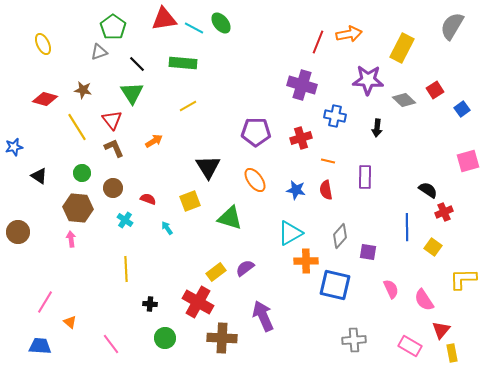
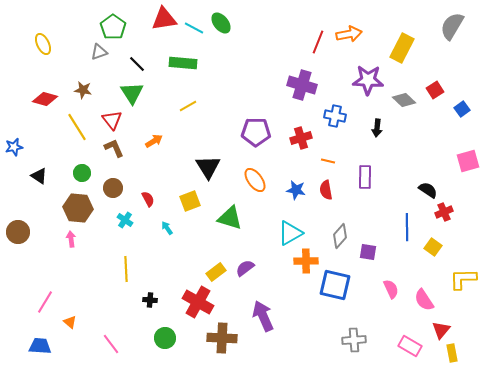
red semicircle at (148, 199): rotated 42 degrees clockwise
black cross at (150, 304): moved 4 px up
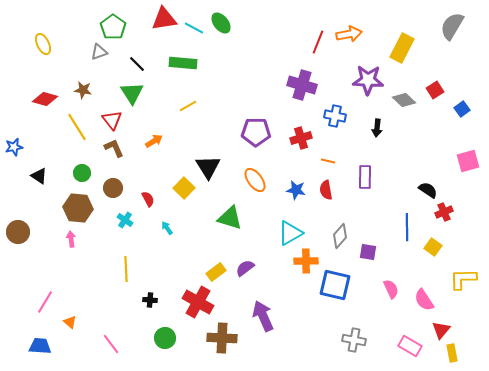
yellow square at (190, 201): moved 6 px left, 13 px up; rotated 25 degrees counterclockwise
gray cross at (354, 340): rotated 15 degrees clockwise
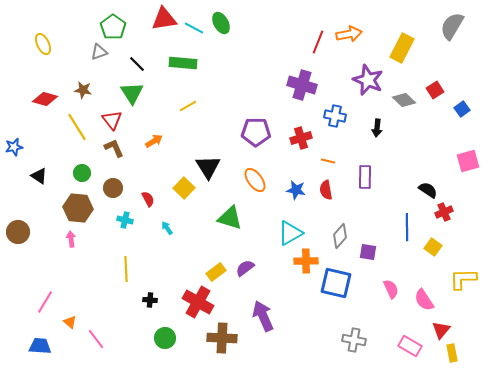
green ellipse at (221, 23): rotated 10 degrees clockwise
purple star at (368, 80): rotated 20 degrees clockwise
cyan cross at (125, 220): rotated 21 degrees counterclockwise
blue square at (335, 285): moved 1 px right, 2 px up
pink line at (111, 344): moved 15 px left, 5 px up
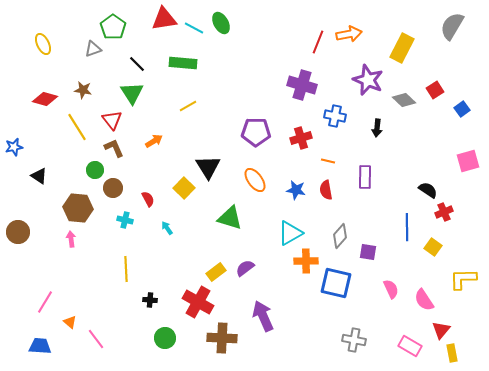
gray triangle at (99, 52): moved 6 px left, 3 px up
green circle at (82, 173): moved 13 px right, 3 px up
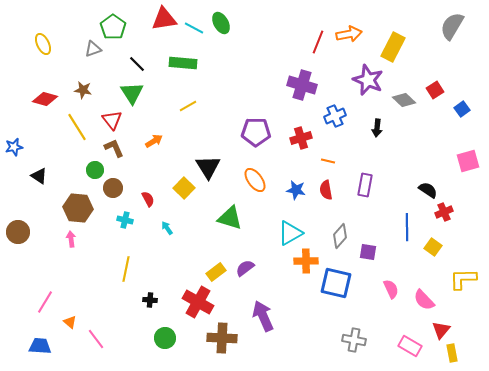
yellow rectangle at (402, 48): moved 9 px left, 1 px up
blue cross at (335, 116): rotated 35 degrees counterclockwise
purple rectangle at (365, 177): moved 8 px down; rotated 10 degrees clockwise
yellow line at (126, 269): rotated 15 degrees clockwise
pink semicircle at (424, 300): rotated 10 degrees counterclockwise
